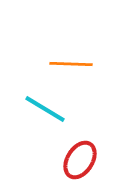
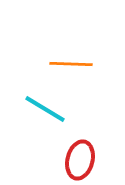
red ellipse: rotated 18 degrees counterclockwise
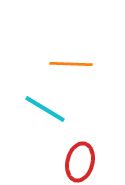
red ellipse: moved 2 px down
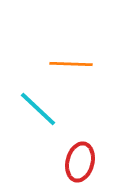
cyan line: moved 7 px left; rotated 12 degrees clockwise
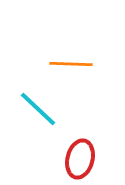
red ellipse: moved 3 px up
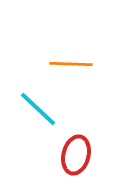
red ellipse: moved 4 px left, 4 px up
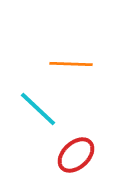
red ellipse: rotated 33 degrees clockwise
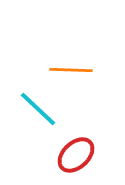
orange line: moved 6 px down
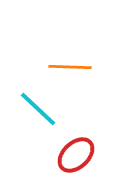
orange line: moved 1 px left, 3 px up
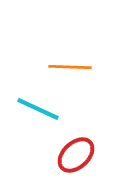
cyan line: rotated 18 degrees counterclockwise
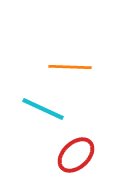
cyan line: moved 5 px right
